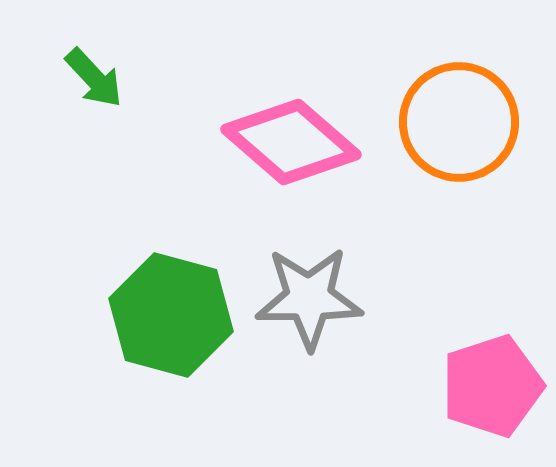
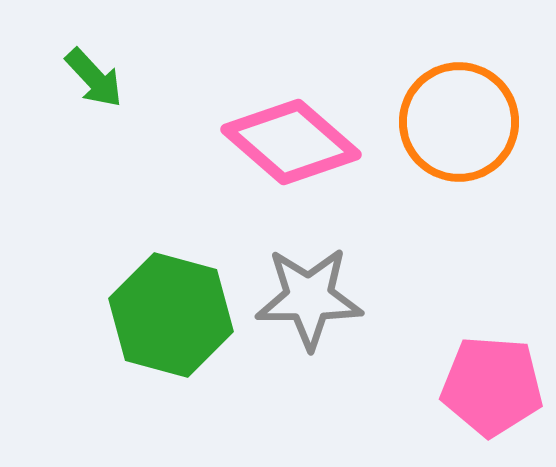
pink pentagon: rotated 22 degrees clockwise
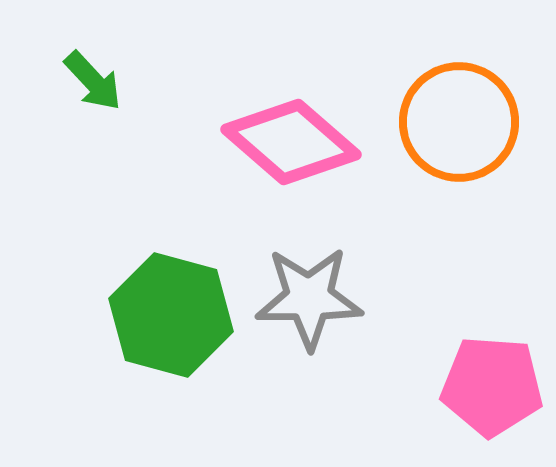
green arrow: moved 1 px left, 3 px down
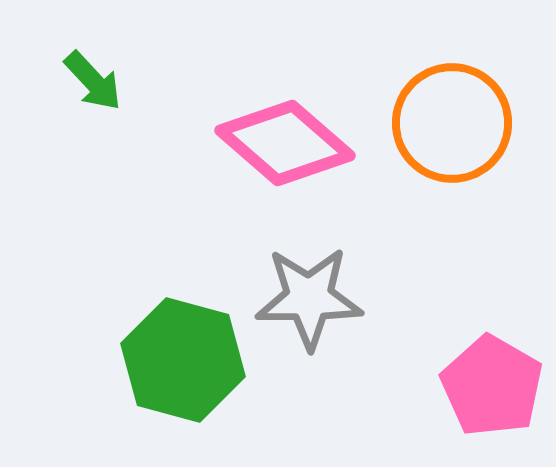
orange circle: moved 7 px left, 1 px down
pink diamond: moved 6 px left, 1 px down
green hexagon: moved 12 px right, 45 px down
pink pentagon: rotated 26 degrees clockwise
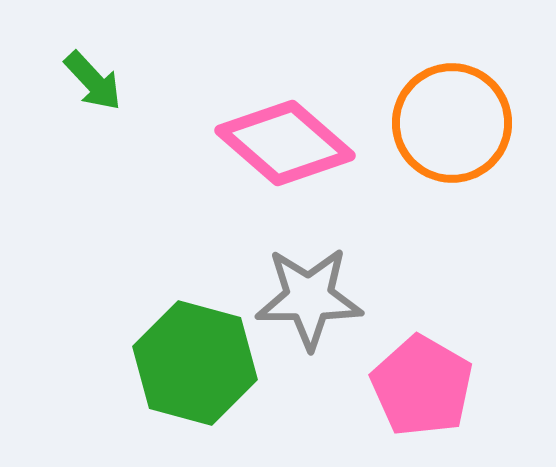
green hexagon: moved 12 px right, 3 px down
pink pentagon: moved 70 px left
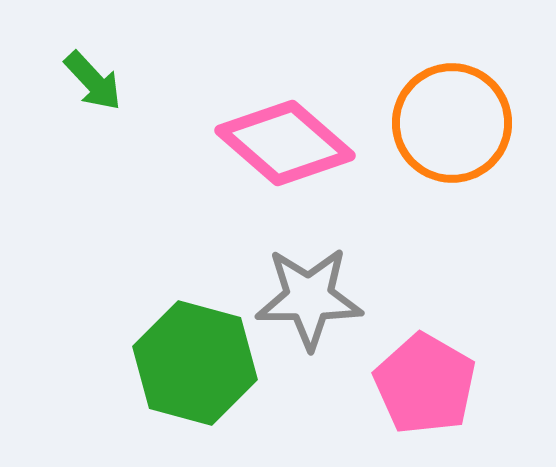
pink pentagon: moved 3 px right, 2 px up
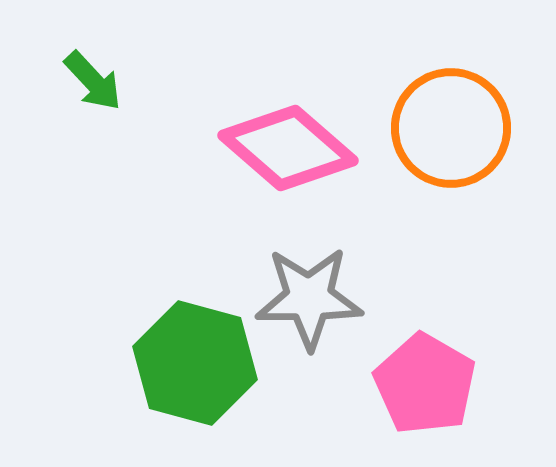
orange circle: moved 1 px left, 5 px down
pink diamond: moved 3 px right, 5 px down
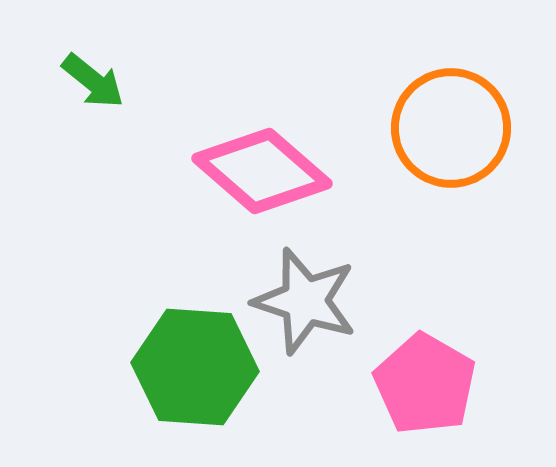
green arrow: rotated 8 degrees counterclockwise
pink diamond: moved 26 px left, 23 px down
gray star: moved 4 px left, 3 px down; rotated 18 degrees clockwise
green hexagon: moved 4 px down; rotated 11 degrees counterclockwise
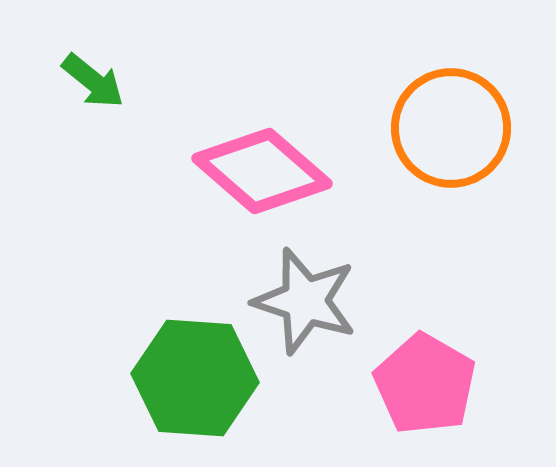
green hexagon: moved 11 px down
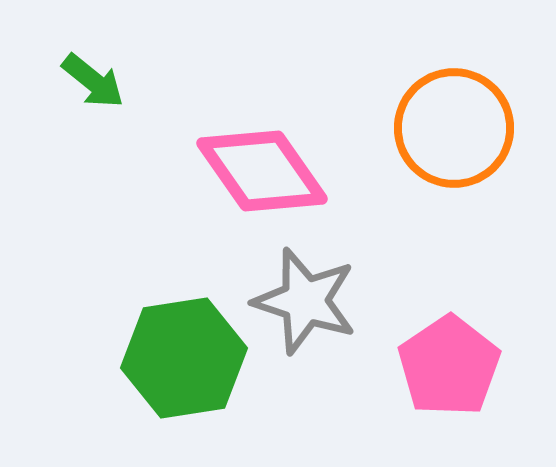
orange circle: moved 3 px right
pink diamond: rotated 14 degrees clockwise
green hexagon: moved 11 px left, 20 px up; rotated 13 degrees counterclockwise
pink pentagon: moved 24 px right, 18 px up; rotated 8 degrees clockwise
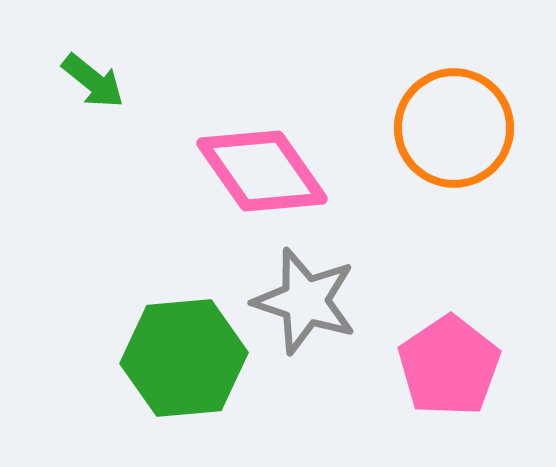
green hexagon: rotated 4 degrees clockwise
